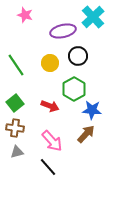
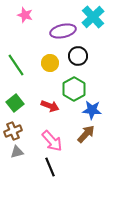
brown cross: moved 2 px left, 3 px down; rotated 30 degrees counterclockwise
black line: moved 2 px right; rotated 18 degrees clockwise
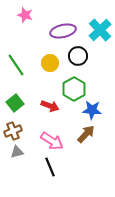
cyan cross: moved 7 px right, 13 px down
pink arrow: rotated 15 degrees counterclockwise
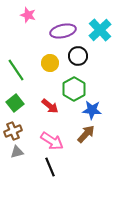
pink star: moved 3 px right
green line: moved 5 px down
red arrow: rotated 18 degrees clockwise
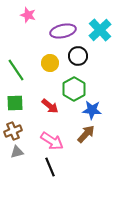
green square: rotated 36 degrees clockwise
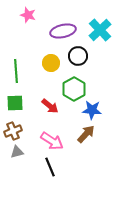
yellow circle: moved 1 px right
green line: moved 1 px down; rotated 30 degrees clockwise
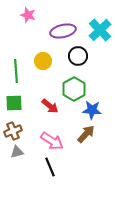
yellow circle: moved 8 px left, 2 px up
green square: moved 1 px left
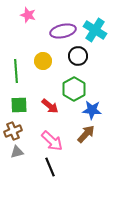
cyan cross: moved 5 px left; rotated 15 degrees counterclockwise
green square: moved 5 px right, 2 px down
pink arrow: rotated 10 degrees clockwise
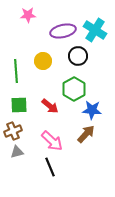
pink star: rotated 21 degrees counterclockwise
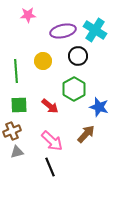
blue star: moved 7 px right, 3 px up; rotated 12 degrees clockwise
brown cross: moved 1 px left
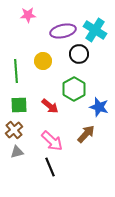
black circle: moved 1 px right, 2 px up
brown cross: moved 2 px right, 1 px up; rotated 18 degrees counterclockwise
